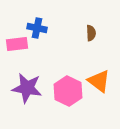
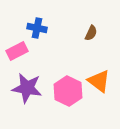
brown semicircle: rotated 28 degrees clockwise
pink rectangle: moved 7 px down; rotated 20 degrees counterclockwise
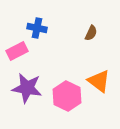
pink hexagon: moved 1 px left, 5 px down
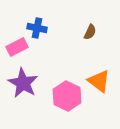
brown semicircle: moved 1 px left, 1 px up
pink rectangle: moved 4 px up
purple star: moved 4 px left, 5 px up; rotated 20 degrees clockwise
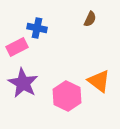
brown semicircle: moved 13 px up
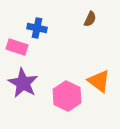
pink rectangle: rotated 45 degrees clockwise
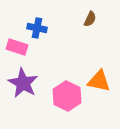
orange triangle: rotated 25 degrees counterclockwise
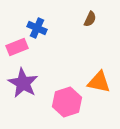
blue cross: rotated 12 degrees clockwise
pink rectangle: rotated 40 degrees counterclockwise
orange triangle: moved 1 px down
pink hexagon: moved 6 px down; rotated 16 degrees clockwise
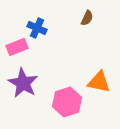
brown semicircle: moved 3 px left, 1 px up
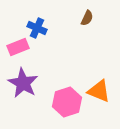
pink rectangle: moved 1 px right
orange triangle: moved 9 px down; rotated 10 degrees clockwise
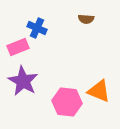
brown semicircle: moved 1 px left, 1 px down; rotated 70 degrees clockwise
purple star: moved 2 px up
pink hexagon: rotated 24 degrees clockwise
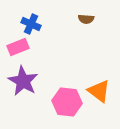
blue cross: moved 6 px left, 4 px up
orange triangle: rotated 15 degrees clockwise
